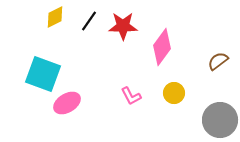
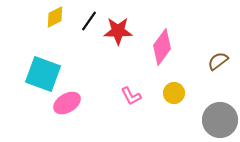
red star: moved 5 px left, 5 px down
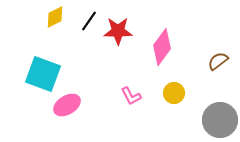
pink ellipse: moved 2 px down
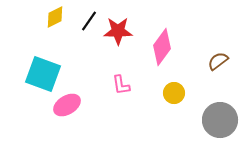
pink L-shape: moved 10 px left, 11 px up; rotated 20 degrees clockwise
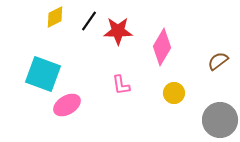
pink diamond: rotated 6 degrees counterclockwise
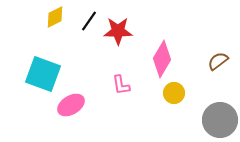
pink diamond: moved 12 px down
pink ellipse: moved 4 px right
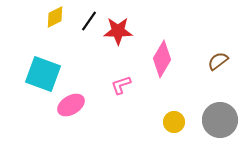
pink L-shape: rotated 80 degrees clockwise
yellow circle: moved 29 px down
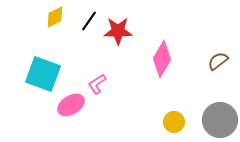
pink L-shape: moved 24 px left, 1 px up; rotated 15 degrees counterclockwise
